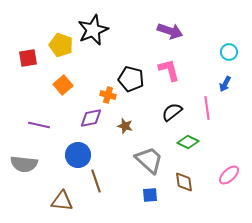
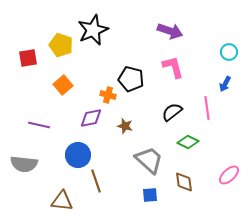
pink L-shape: moved 4 px right, 3 px up
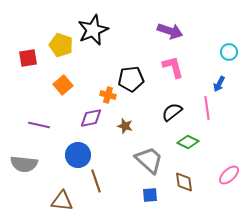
black pentagon: rotated 20 degrees counterclockwise
blue arrow: moved 6 px left
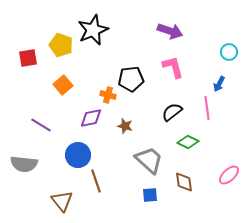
purple line: moved 2 px right; rotated 20 degrees clockwise
brown triangle: rotated 45 degrees clockwise
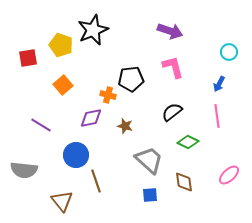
pink line: moved 10 px right, 8 px down
blue circle: moved 2 px left
gray semicircle: moved 6 px down
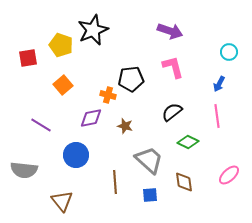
brown line: moved 19 px right, 1 px down; rotated 15 degrees clockwise
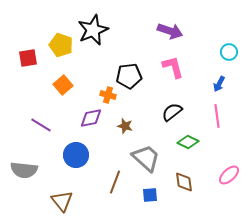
black pentagon: moved 2 px left, 3 px up
gray trapezoid: moved 3 px left, 2 px up
brown line: rotated 25 degrees clockwise
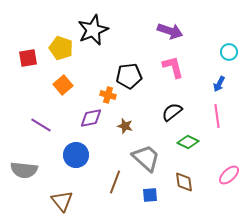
yellow pentagon: moved 3 px down
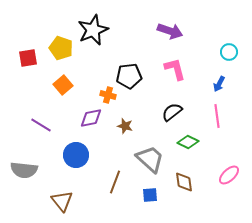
pink L-shape: moved 2 px right, 2 px down
gray trapezoid: moved 4 px right, 1 px down
